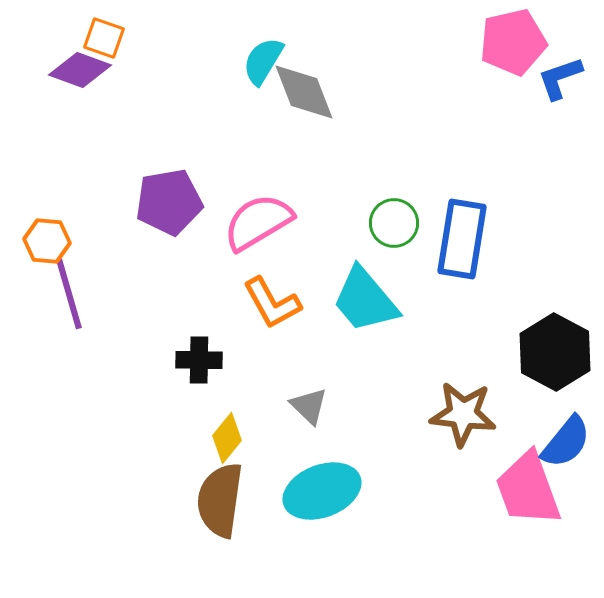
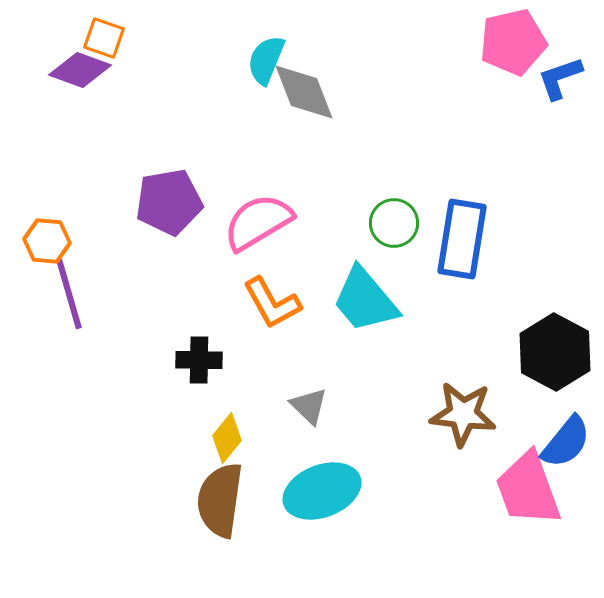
cyan semicircle: moved 3 px right, 1 px up; rotated 9 degrees counterclockwise
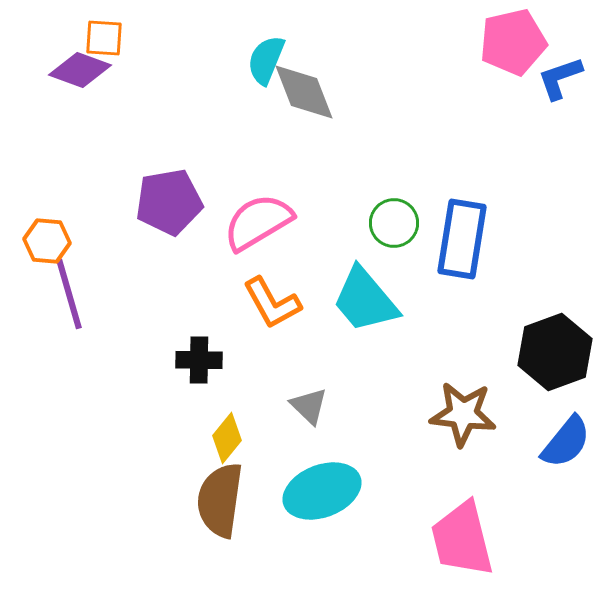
orange square: rotated 15 degrees counterclockwise
black hexagon: rotated 12 degrees clockwise
pink trapezoid: moved 66 px left, 50 px down; rotated 6 degrees clockwise
